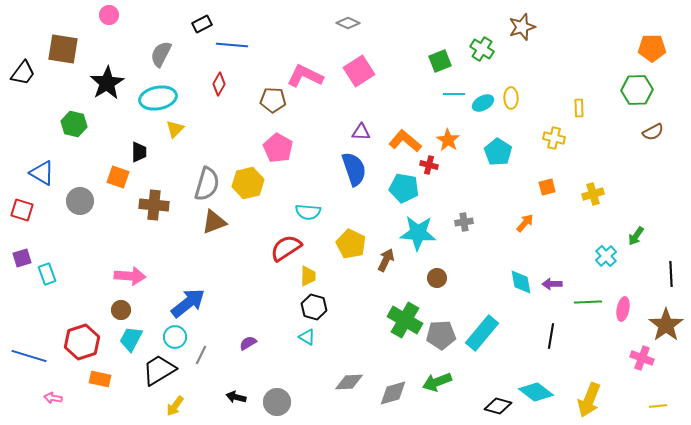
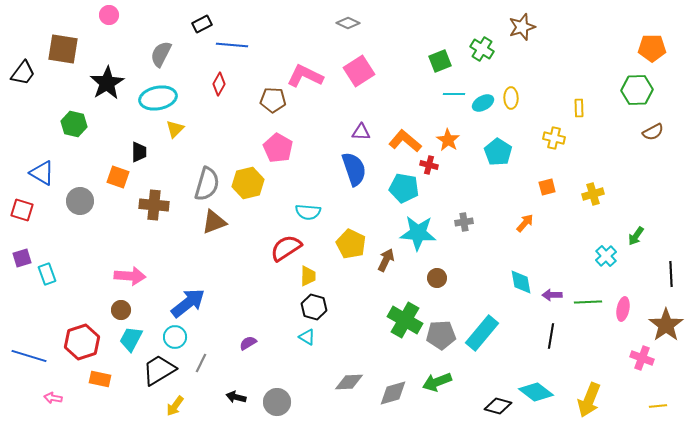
purple arrow at (552, 284): moved 11 px down
gray line at (201, 355): moved 8 px down
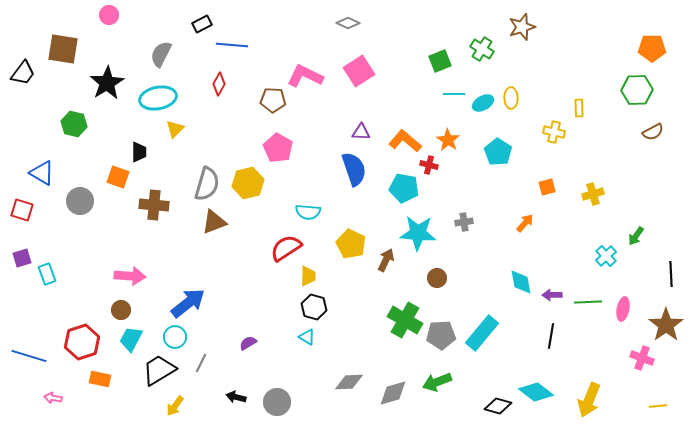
yellow cross at (554, 138): moved 6 px up
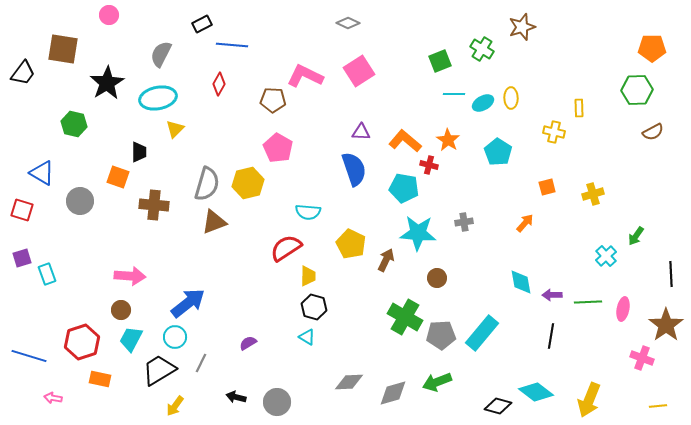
green cross at (405, 320): moved 3 px up
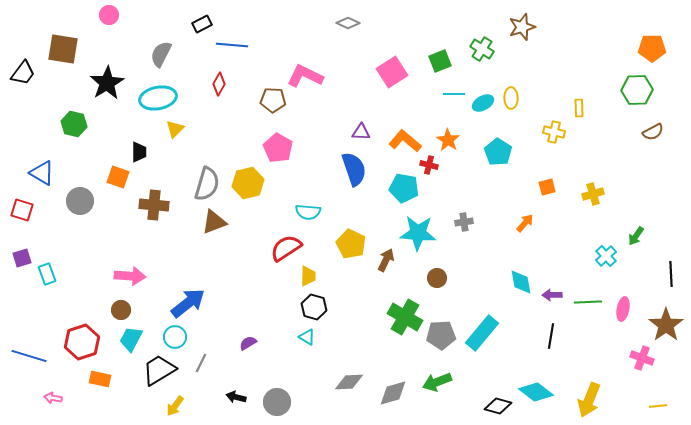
pink square at (359, 71): moved 33 px right, 1 px down
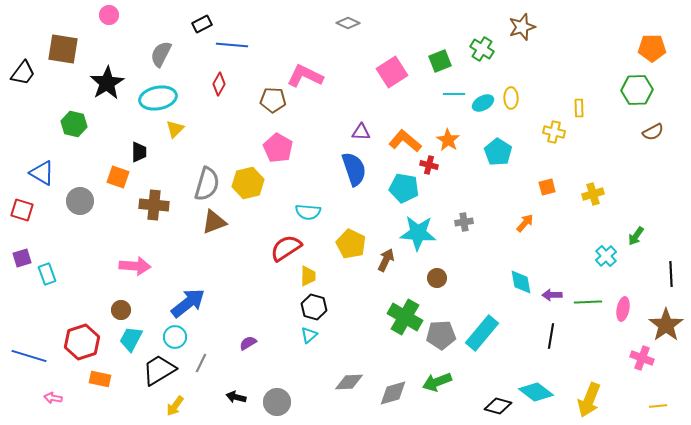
pink arrow at (130, 276): moved 5 px right, 10 px up
cyan triangle at (307, 337): moved 2 px right, 2 px up; rotated 48 degrees clockwise
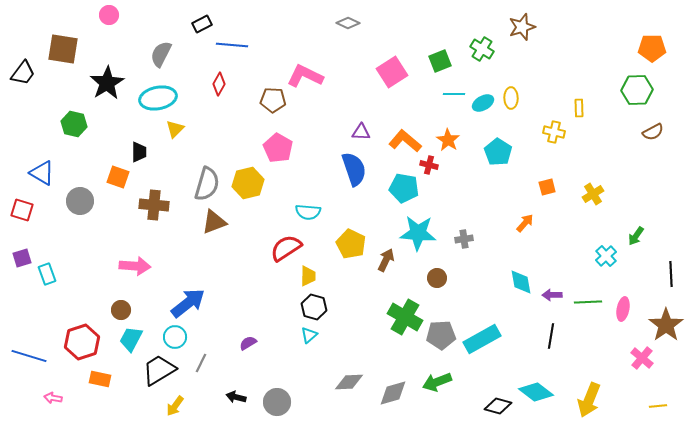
yellow cross at (593, 194): rotated 15 degrees counterclockwise
gray cross at (464, 222): moved 17 px down
cyan rectangle at (482, 333): moved 6 px down; rotated 21 degrees clockwise
pink cross at (642, 358): rotated 20 degrees clockwise
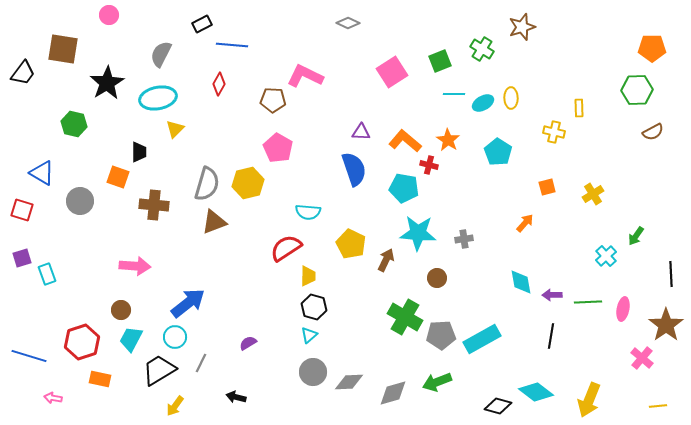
gray circle at (277, 402): moved 36 px right, 30 px up
